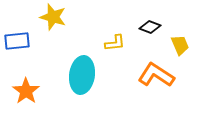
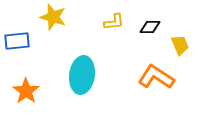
black diamond: rotated 20 degrees counterclockwise
yellow L-shape: moved 1 px left, 21 px up
orange L-shape: moved 2 px down
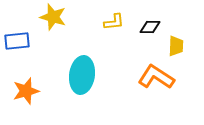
yellow trapezoid: moved 4 px left, 1 px down; rotated 25 degrees clockwise
orange star: rotated 20 degrees clockwise
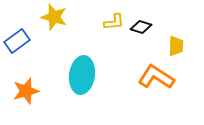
yellow star: moved 1 px right
black diamond: moved 9 px left; rotated 15 degrees clockwise
blue rectangle: rotated 30 degrees counterclockwise
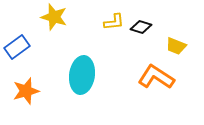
blue rectangle: moved 6 px down
yellow trapezoid: rotated 110 degrees clockwise
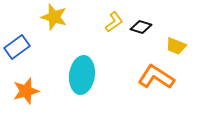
yellow L-shape: rotated 30 degrees counterclockwise
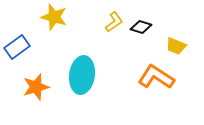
orange star: moved 10 px right, 4 px up
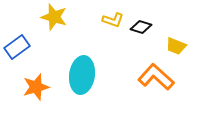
yellow L-shape: moved 1 px left, 2 px up; rotated 55 degrees clockwise
orange L-shape: rotated 9 degrees clockwise
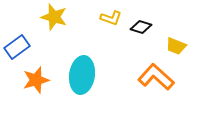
yellow L-shape: moved 2 px left, 2 px up
orange star: moved 7 px up
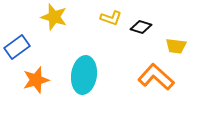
yellow trapezoid: rotated 15 degrees counterclockwise
cyan ellipse: moved 2 px right
